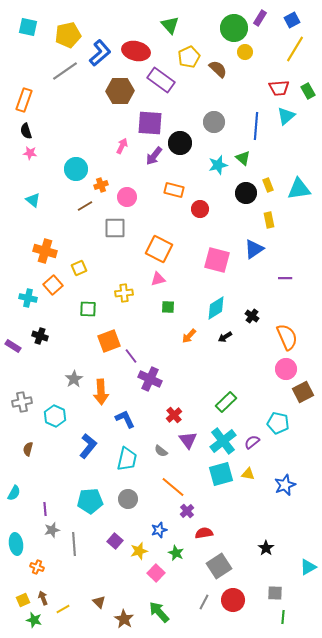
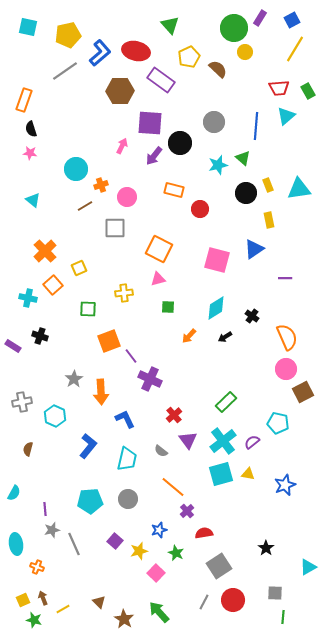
black semicircle at (26, 131): moved 5 px right, 2 px up
orange cross at (45, 251): rotated 30 degrees clockwise
gray line at (74, 544): rotated 20 degrees counterclockwise
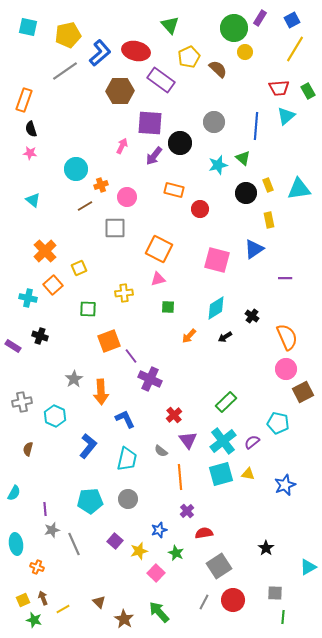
orange line at (173, 487): moved 7 px right, 10 px up; rotated 45 degrees clockwise
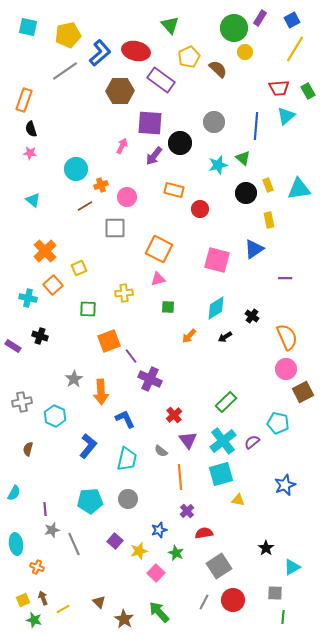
yellow triangle at (248, 474): moved 10 px left, 26 px down
cyan triangle at (308, 567): moved 16 px left
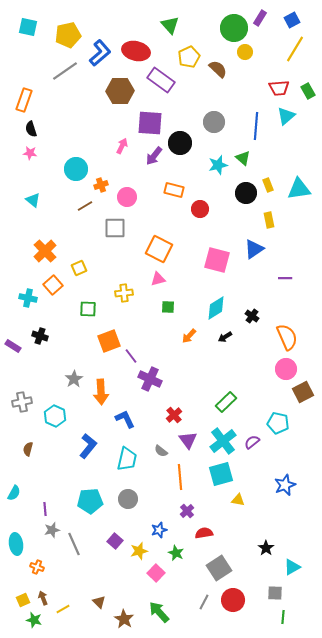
gray square at (219, 566): moved 2 px down
